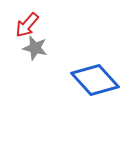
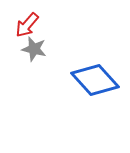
gray star: moved 1 px left, 1 px down
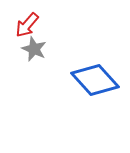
gray star: rotated 10 degrees clockwise
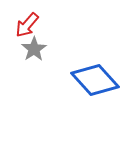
gray star: rotated 15 degrees clockwise
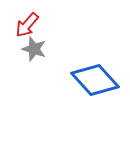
gray star: rotated 20 degrees counterclockwise
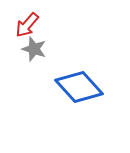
blue diamond: moved 16 px left, 7 px down
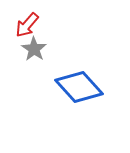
gray star: rotated 15 degrees clockwise
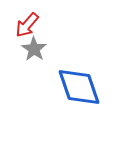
blue diamond: rotated 24 degrees clockwise
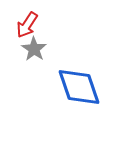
red arrow: rotated 8 degrees counterclockwise
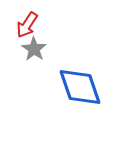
blue diamond: moved 1 px right
